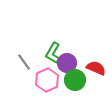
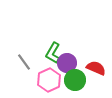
pink hexagon: moved 2 px right
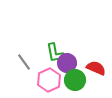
green L-shape: moved 2 px right; rotated 40 degrees counterclockwise
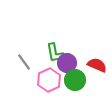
red semicircle: moved 1 px right, 3 px up
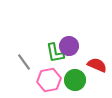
purple circle: moved 2 px right, 17 px up
pink hexagon: rotated 15 degrees clockwise
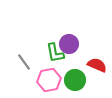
purple circle: moved 2 px up
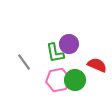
pink hexagon: moved 9 px right
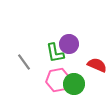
green circle: moved 1 px left, 4 px down
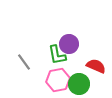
green L-shape: moved 2 px right, 2 px down
red semicircle: moved 1 px left, 1 px down
green circle: moved 5 px right
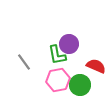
green circle: moved 1 px right, 1 px down
